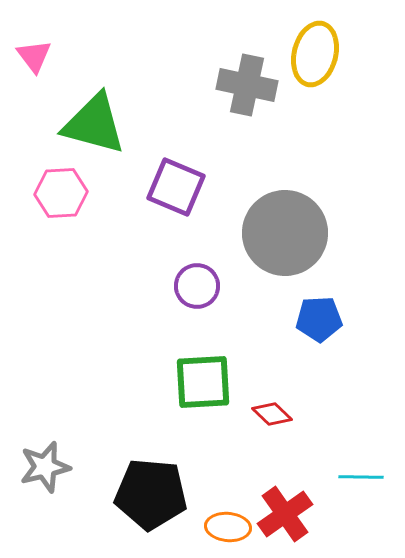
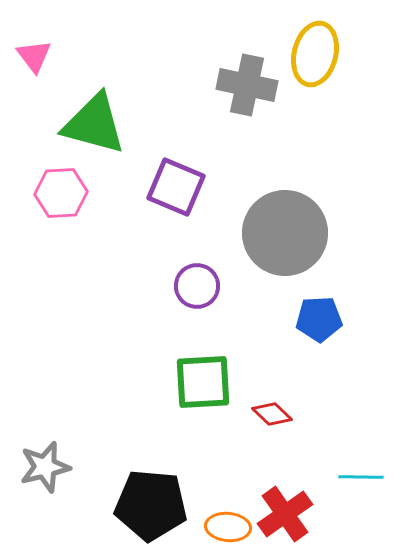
black pentagon: moved 11 px down
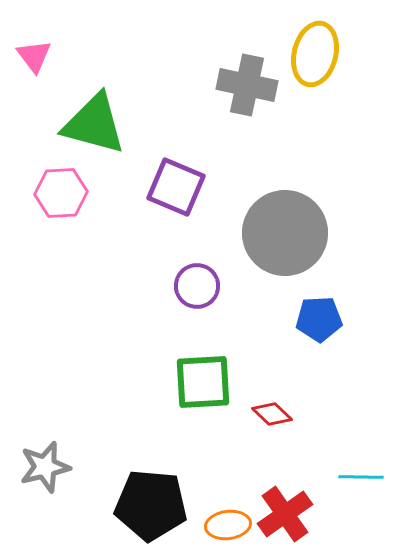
orange ellipse: moved 2 px up; rotated 12 degrees counterclockwise
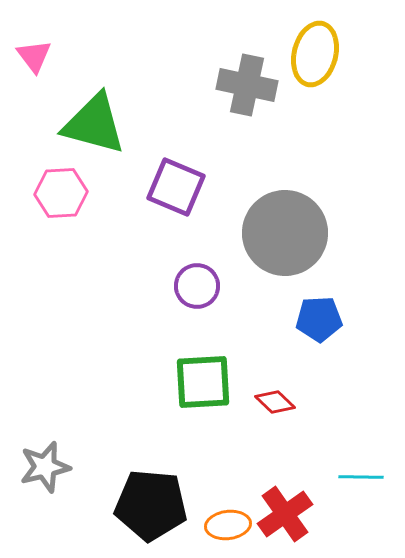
red diamond: moved 3 px right, 12 px up
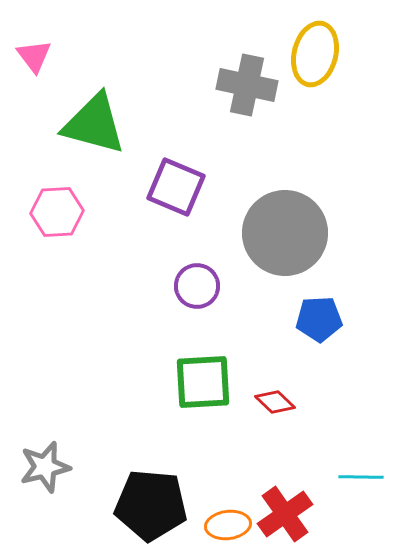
pink hexagon: moved 4 px left, 19 px down
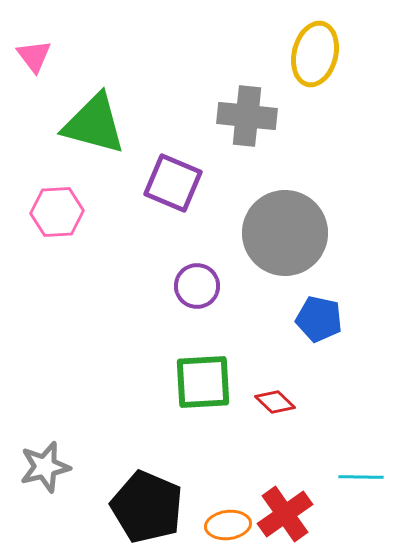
gray cross: moved 31 px down; rotated 6 degrees counterclockwise
purple square: moved 3 px left, 4 px up
blue pentagon: rotated 15 degrees clockwise
black pentagon: moved 4 px left, 2 px down; rotated 18 degrees clockwise
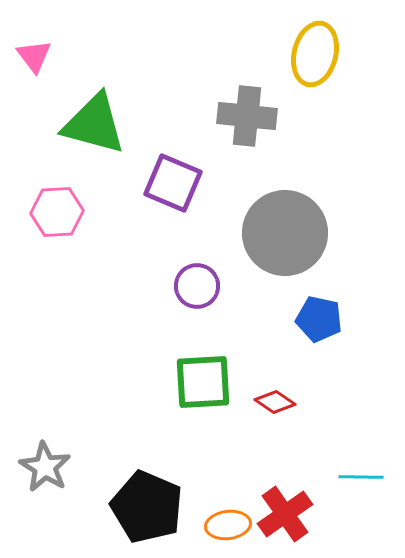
red diamond: rotated 9 degrees counterclockwise
gray star: rotated 27 degrees counterclockwise
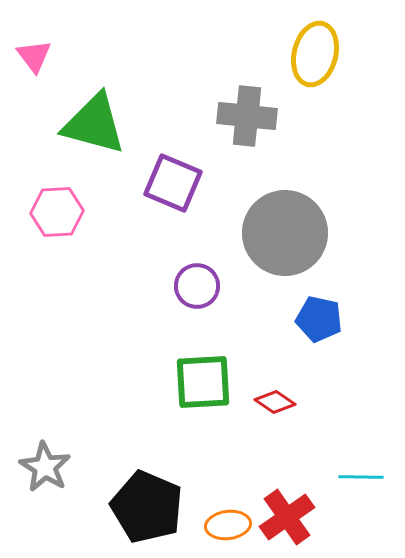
red cross: moved 2 px right, 3 px down
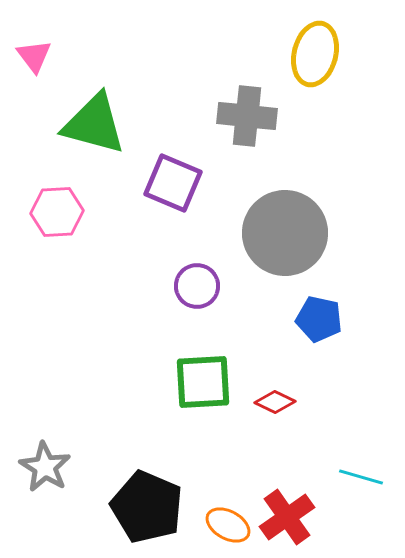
red diamond: rotated 9 degrees counterclockwise
cyan line: rotated 15 degrees clockwise
orange ellipse: rotated 36 degrees clockwise
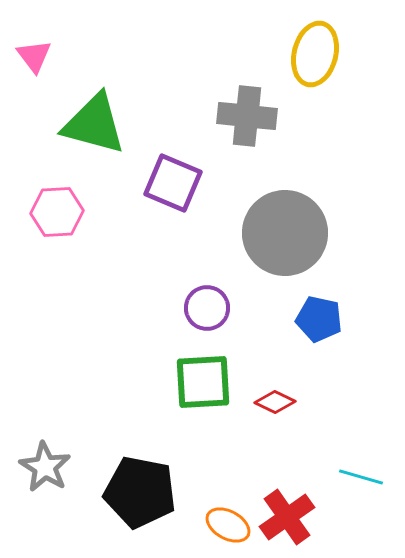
purple circle: moved 10 px right, 22 px down
black pentagon: moved 7 px left, 15 px up; rotated 12 degrees counterclockwise
